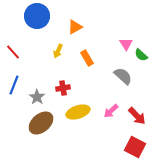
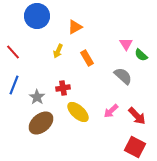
yellow ellipse: rotated 60 degrees clockwise
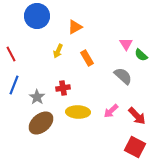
red line: moved 2 px left, 2 px down; rotated 14 degrees clockwise
yellow ellipse: rotated 40 degrees counterclockwise
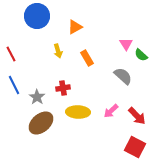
yellow arrow: rotated 40 degrees counterclockwise
blue line: rotated 48 degrees counterclockwise
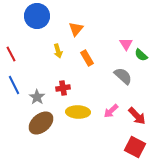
orange triangle: moved 1 px right, 2 px down; rotated 21 degrees counterclockwise
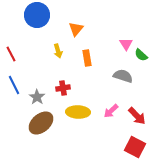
blue circle: moved 1 px up
orange rectangle: rotated 21 degrees clockwise
gray semicircle: rotated 24 degrees counterclockwise
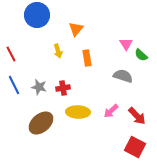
gray star: moved 2 px right, 10 px up; rotated 21 degrees counterclockwise
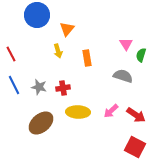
orange triangle: moved 9 px left
green semicircle: rotated 64 degrees clockwise
red arrow: moved 1 px left, 1 px up; rotated 12 degrees counterclockwise
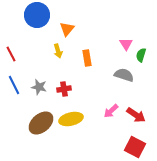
gray semicircle: moved 1 px right, 1 px up
red cross: moved 1 px right, 1 px down
yellow ellipse: moved 7 px left, 7 px down; rotated 15 degrees counterclockwise
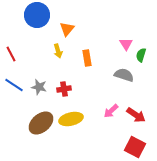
blue line: rotated 30 degrees counterclockwise
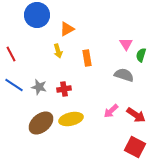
orange triangle: rotated 21 degrees clockwise
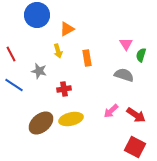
gray star: moved 16 px up
